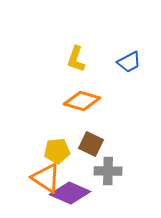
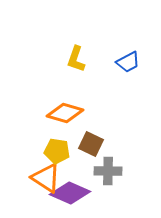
blue trapezoid: moved 1 px left
orange diamond: moved 17 px left, 12 px down
yellow pentagon: rotated 15 degrees clockwise
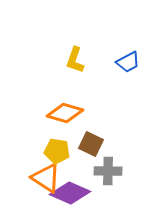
yellow L-shape: moved 1 px left, 1 px down
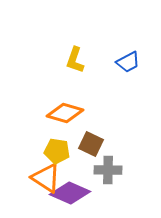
gray cross: moved 1 px up
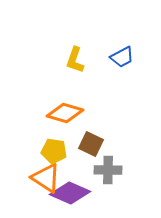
blue trapezoid: moved 6 px left, 5 px up
yellow pentagon: moved 3 px left
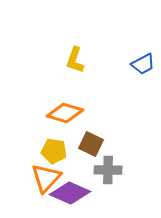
blue trapezoid: moved 21 px right, 7 px down
orange triangle: rotated 40 degrees clockwise
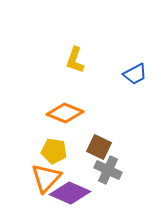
blue trapezoid: moved 8 px left, 10 px down
orange diamond: rotated 6 degrees clockwise
brown square: moved 8 px right, 3 px down
gray cross: rotated 24 degrees clockwise
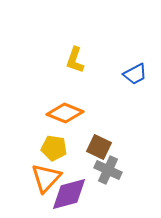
yellow pentagon: moved 3 px up
purple diamond: moved 1 px left, 1 px down; rotated 39 degrees counterclockwise
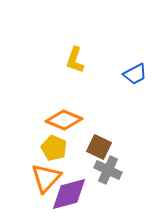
orange diamond: moved 1 px left, 7 px down
yellow pentagon: rotated 15 degrees clockwise
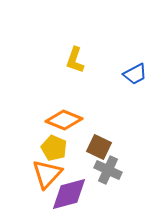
orange triangle: moved 1 px right, 4 px up
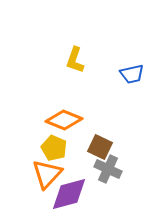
blue trapezoid: moved 3 px left; rotated 15 degrees clockwise
brown square: moved 1 px right
gray cross: moved 1 px up
